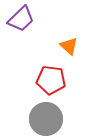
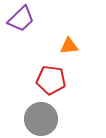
orange triangle: rotated 48 degrees counterclockwise
gray circle: moved 5 px left
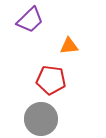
purple trapezoid: moved 9 px right, 1 px down
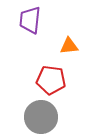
purple trapezoid: rotated 140 degrees clockwise
gray circle: moved 2 px up
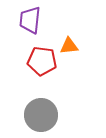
red pentagon: moved 9 px left, 19 px up
gray circle: moved 2 px up
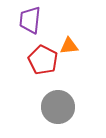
red pentagon: moved 1 px right, 1 px up; rotated 20 degrees clockwise
gray circle: moved 17 px right, 8 px up
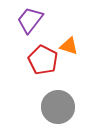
purple trapezoid: rotated 32 degrees clockwise
orange triangle: rotated 24 degrees clockwise
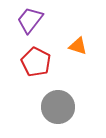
orange triangle: moved 9 px right
red pentagon: moved 7 px left, 2 px down
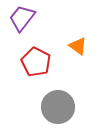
purple trapezoid: moved 8 px left, 2 px up
orange triangle: rotated 18 degrees clockwise
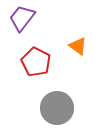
gray circle: moved 1 px left, 1 px down
